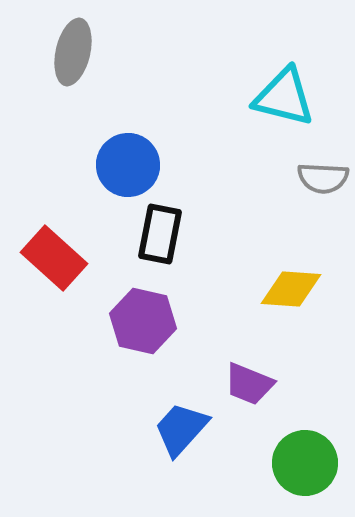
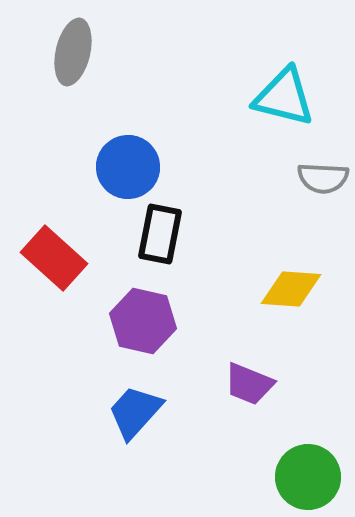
blue circle: moved 2 px down
blue trapezoid: moved 46 px left, 17 px up
green circle: moved 3 px right, 14 px down
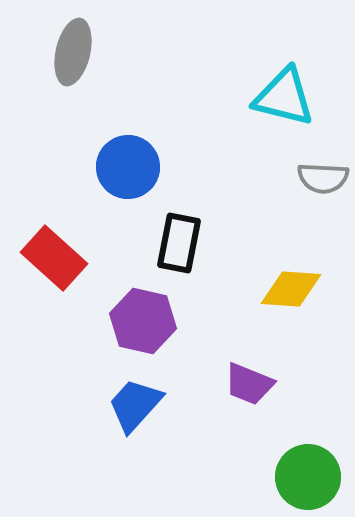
black rectangle: moved 19 px right, 9 px down
blue trapezoid: moved 7 px up
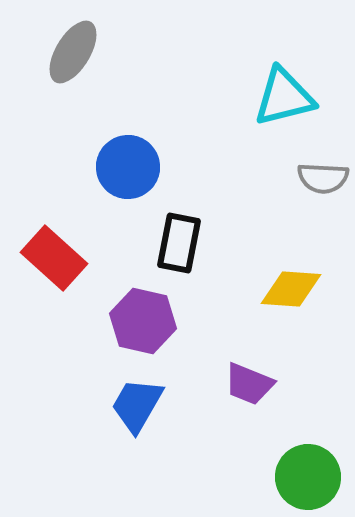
gray ellipse: rotated 18 degrees clockwise
cyan triangle: rotated 28 degrees counterclockwise
blue trapezoid: moved 2 px right; rotated 12 degrees counterclockwise
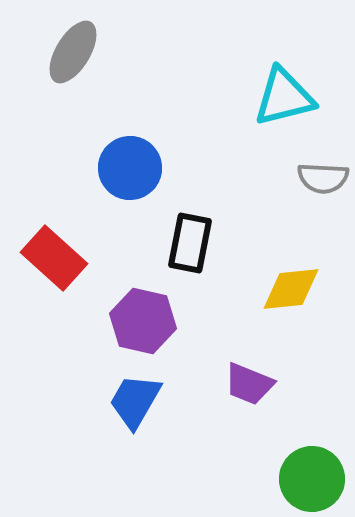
blue circle: moved 2 px right, 1 px down
black rectangle: moved 11 px right
yellow diamond: rotated 10 degrees counterclockwise
blue trapezoid: moved 2 px left, 4 px up
green circle: moved 4 px right, 2 px down
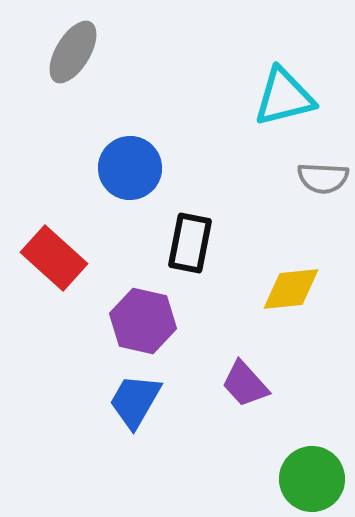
purple trapezoid: moved 4 px left; rotated 26 degrees clockwise
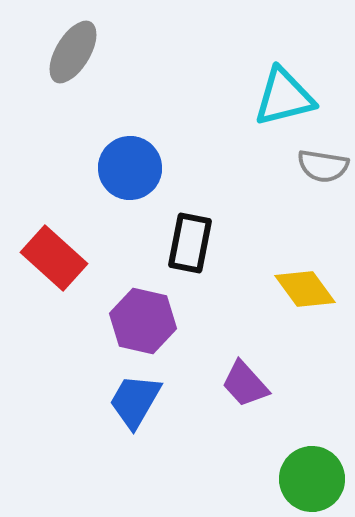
gray semicircle: moved 12 px up; rotated 6 degrees clockwise
yellow diamond: moved 14 px right; rotated 60 degrees clockwise
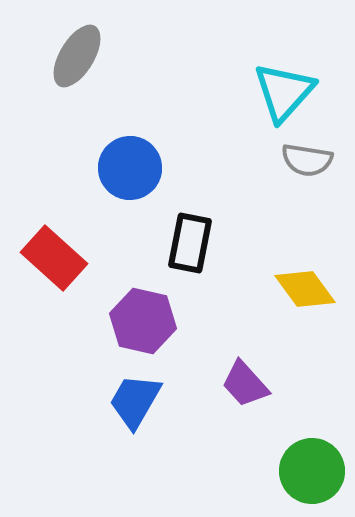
gray ellipse: moved 4 px right, 4 px down
cyan triangle: moved 5 px up; rotated 34 degrees counterclockwise
gray semicircle: moved 16 px left, 6 px up
green circle: moved 8 px up
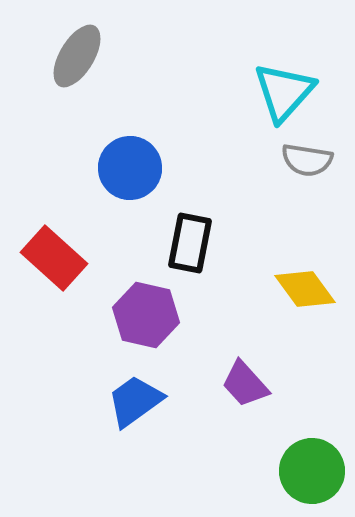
purple hexagon: moved 3 px right, 6 px up
blue trapezoid: rotated 24 degrees clockwise
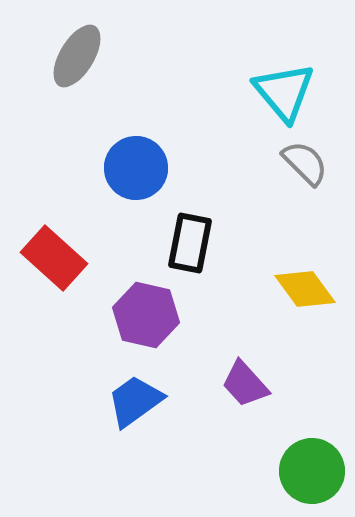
cyan triangle: rotated 22 degrees counterclockwise
gray semicircle: moved 2 px left, 3 px down; rotated 144 degrees counterclockwise
blue circle: moved 6 px right
